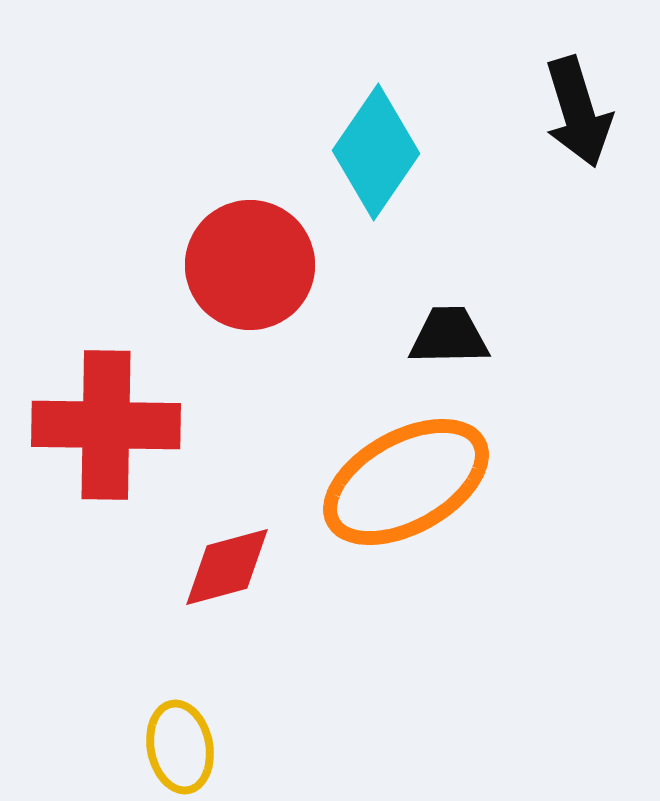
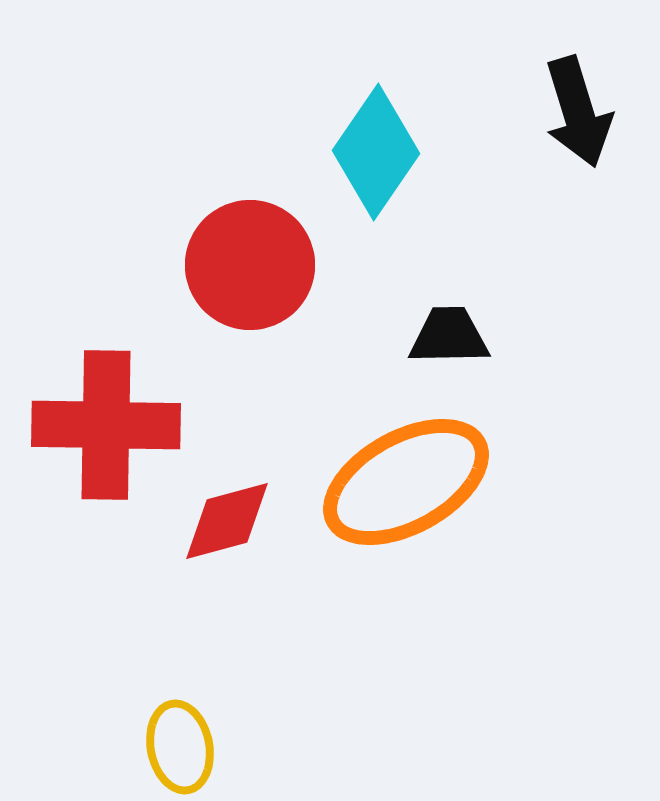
red diamond: moved 46 px up
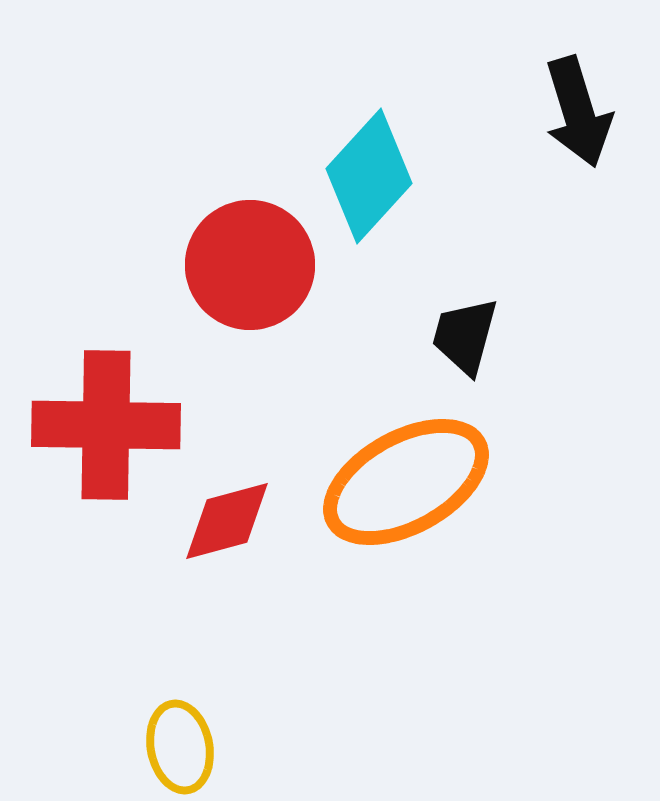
cyan diamond: moved 7 px left, 24 px down; rotated 8 degrees clockwise
black trapezoid: moved 16 px right; rotated 74 degrees counterclockwise
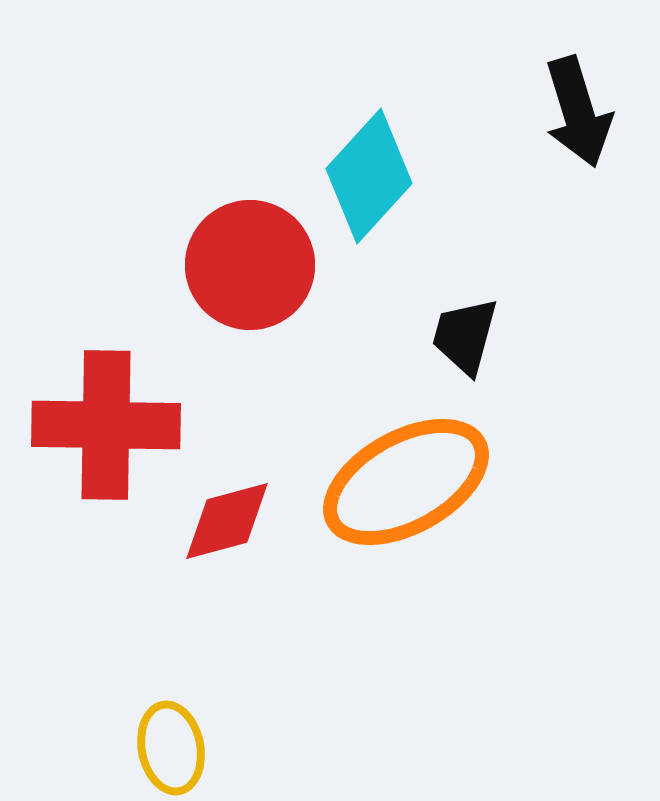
yellow ellipse: moved 9 px left, 1 px down
